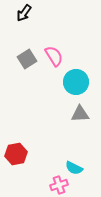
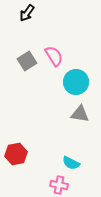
black arrow: moved 3 px right
gray square: moved 2 px down
gray triangle: rotated 12 degrees clockwise
cyan semicircle: moved 3 px left, 5 px up
pink cross: rotated 30 degrees clockwise
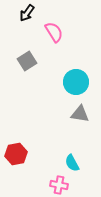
pink semicircle: moved 24 px up
cyan semicircle: moved 1 px right; rotated 36 degrees clockwise
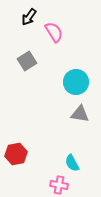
black arrow: moved 2 px right, 4 px down
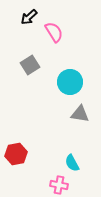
black arrow: rotated 12 degrees clockwise
gray square: moved 3 px right, 4 px down
cyan circle: moved 6 px left
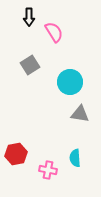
black arrow: rotated 48 degrees counterclockwise
cyan semicircle: moved 3 px right, 5 px up; rotated 24 degrees clockwise
pink cross: moved 11 px left, 15 px up
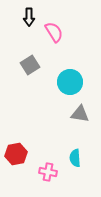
pink cross: moved 2 px down
